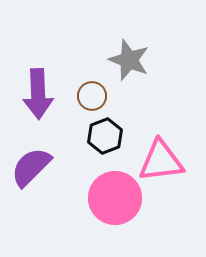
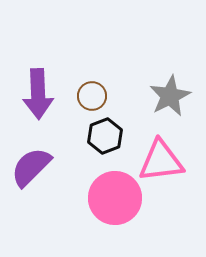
gray star: moved 41 px right, 36 px down; rotated 24 degrees clockwise
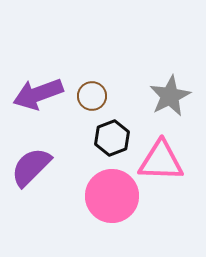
purple arrow: rotated 72 degrees clockwise
black hexagon: moved 7 px right, 2 px down
pink triangle: rotated 9 degrees clockwise
pink circle: moved 3 px left, 2 px up
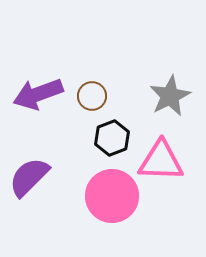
purple semicircle: moved 2 px left, 10 px down
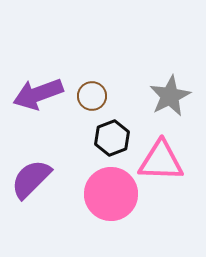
purple semicircle: moved 2 px right, 2 px down
pink circle: moved 1 px left, 2 px up
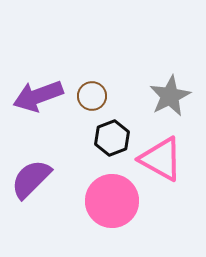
purple arrow: moved 2 px down
pink triangle: moved 2 px up; rotated 27 degrees clockwise
pink circle: moved 1 px right, 7 px down
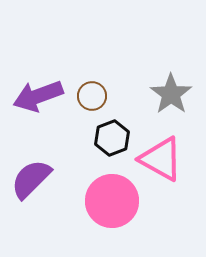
gray star: moved 1 px right, 2 px up; rotated 9 degrees counterclockwise
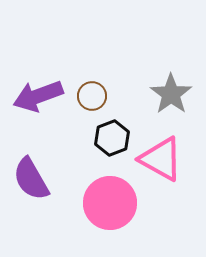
purple semicircle: rotated 75 degrees counterclockwise
pink circle: moved 2 px left, 2 px down
